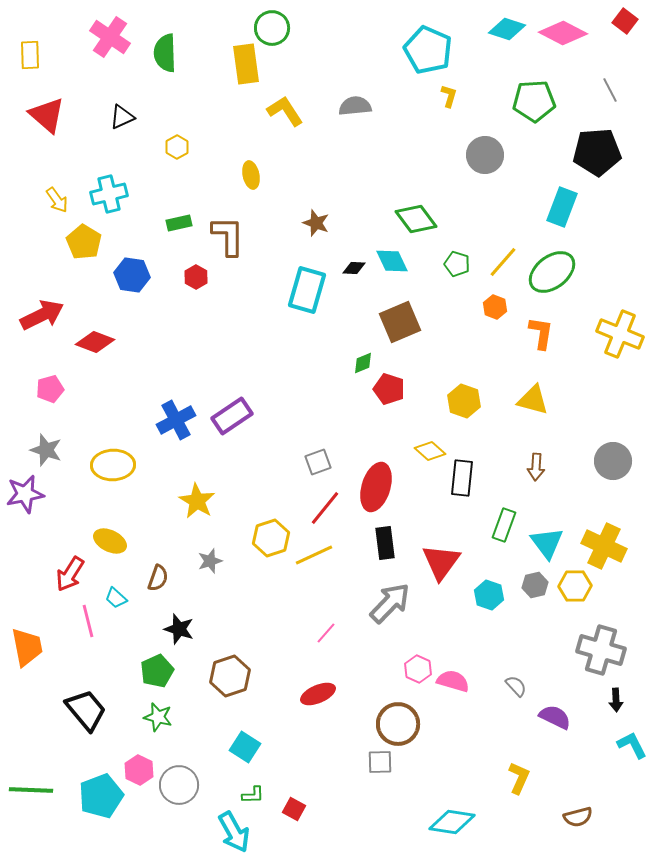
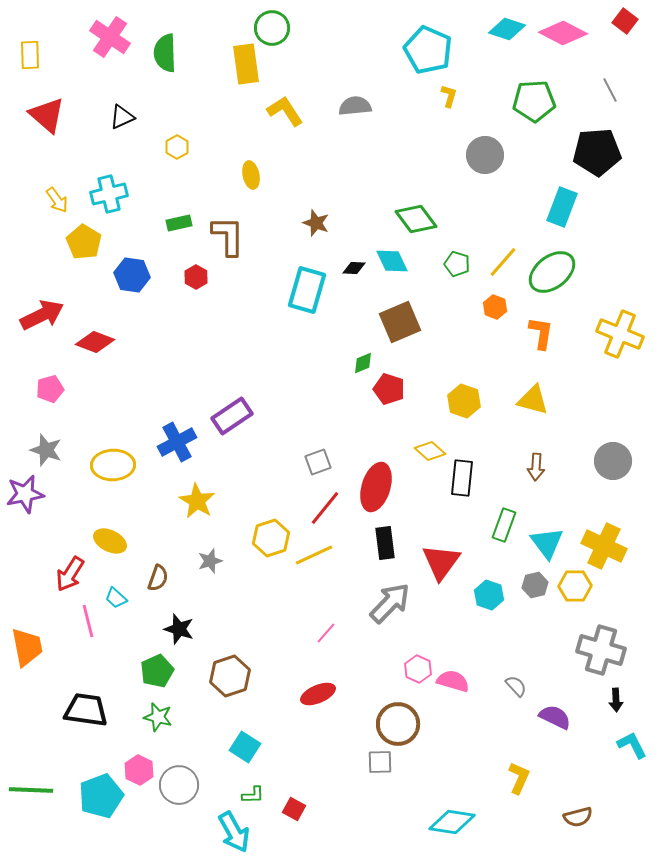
blue cross at (176, 420): moved 1 px right, 22 px down
black trapezoid at (86, 710): rotated 42 degrees counterclockwise
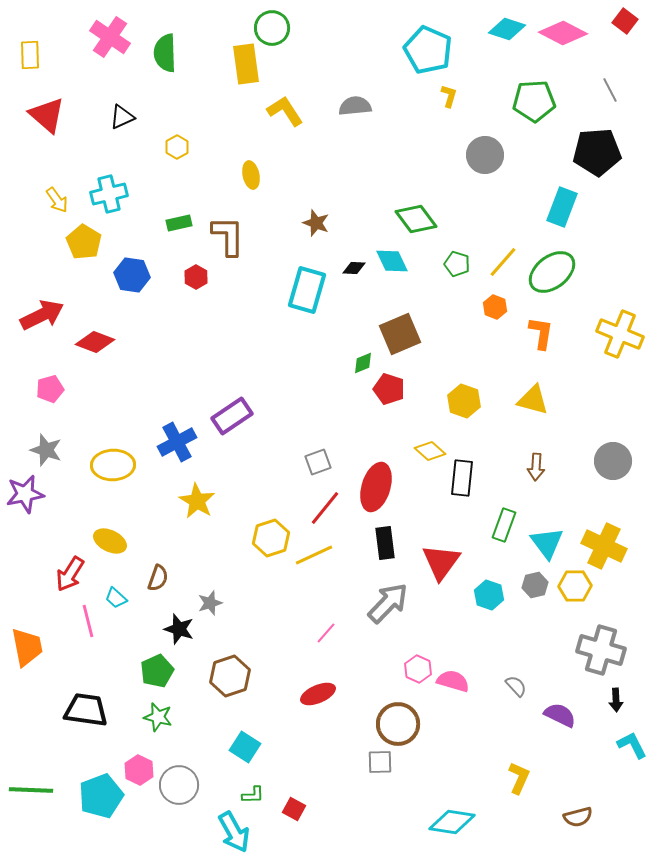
brown square at (400, 322): moved 12 px down
gray star at (210, 561): moved 42 px down
gray arrow at (390, 603): moved 2 px left
purple semicircle at (555, 717): moved 5 px right, 2 px up
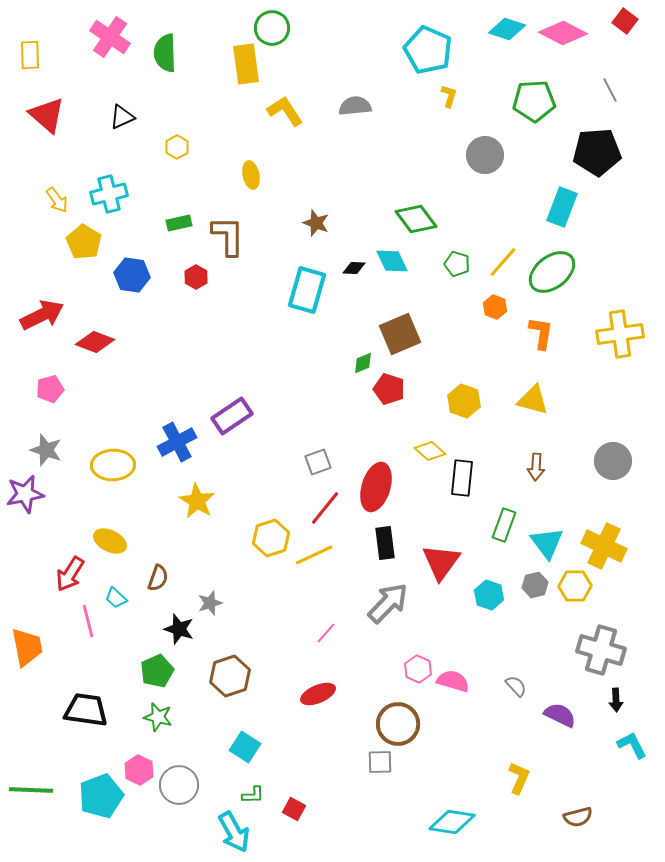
yellow cross at (620, 334): rotated 30 degrees counterclockwise
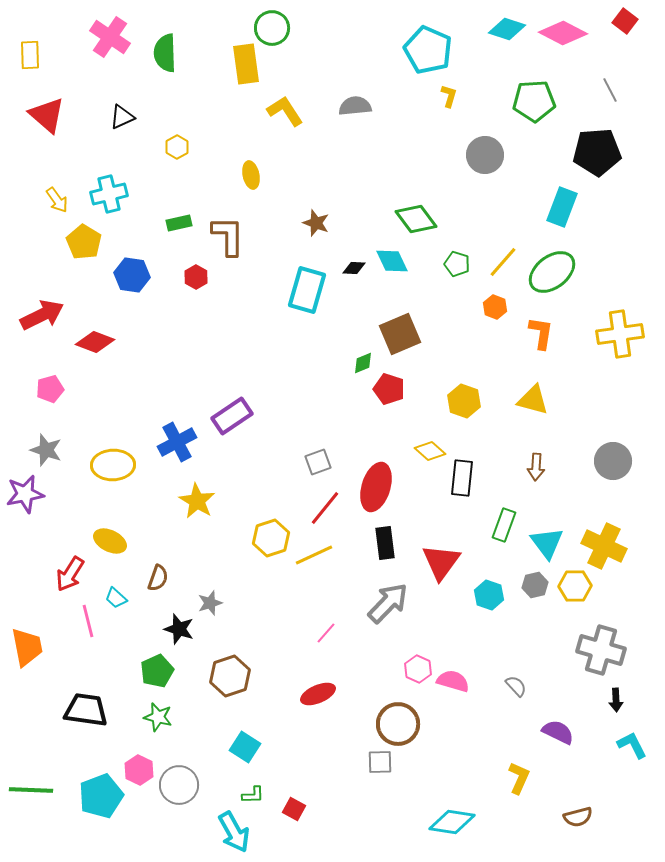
purple semicircle at (560, 715): moved 2 px left, 17 px down
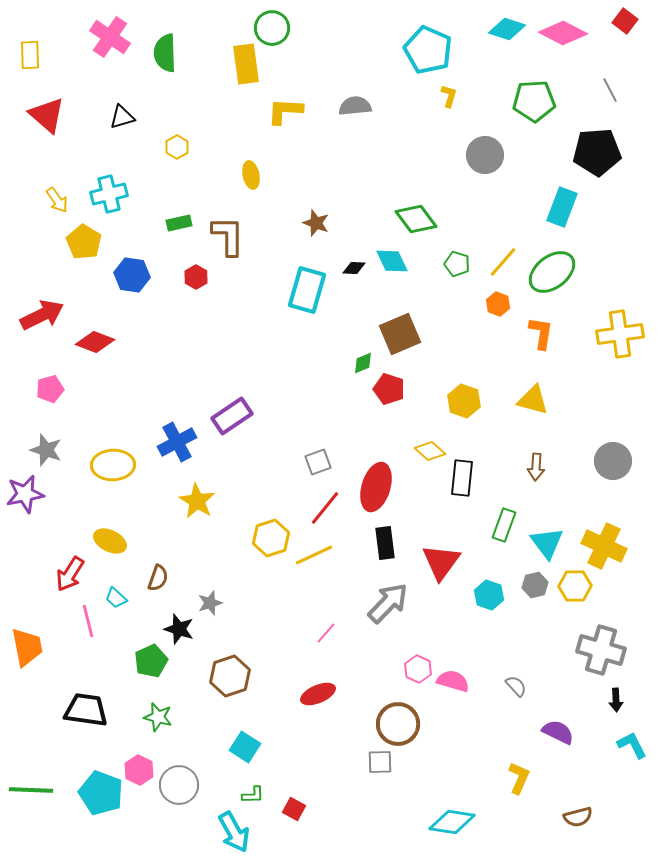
yellow L-shape at (285, 111): rotated 54 degrees counterclockwise
black triangle at (122, 117): rotated 8 degrees clockwise
orange hexagon at (495, 307): moved 3 px right, 3 px up
green pentagon at (157, 671): moved 6 px left, 10 px up
cyan pentagon at (101, 796): moved 3 px up; rotated 30 degrees counterclockwise
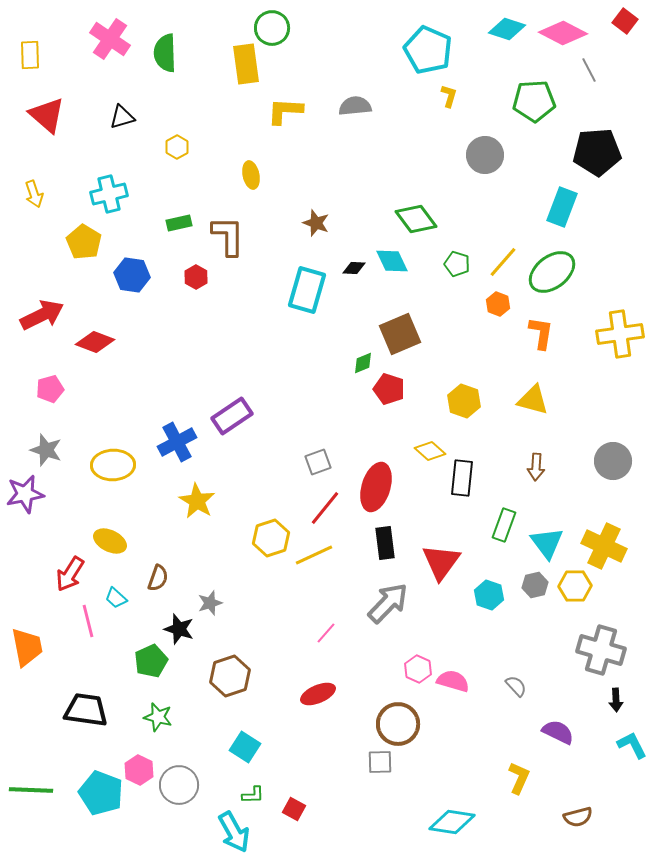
pink cross at (110, 37): moved 2 px down
gray line at (610, 90): moved 21 px left, 20 px up
yellow arrow at (57, 200): moved 23 px left, 6 px up; rotated 16 degrees clockwise
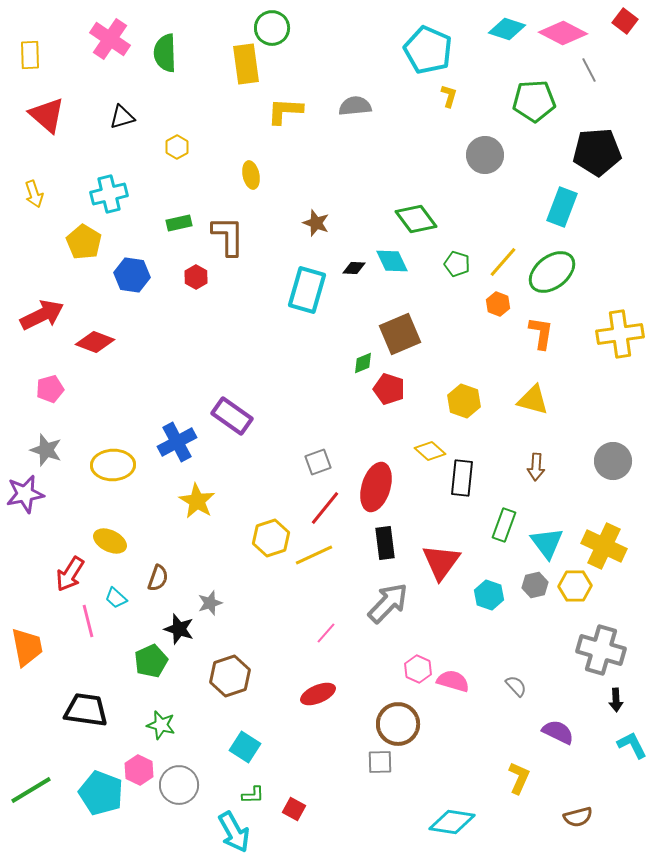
purple rectangle at (232, 416): rotated 69 degrees clockwise
green star at (158, 717): moved 3 px right, 8 px down
green line at (31, 790): rotated 33 degrees counterclockwise
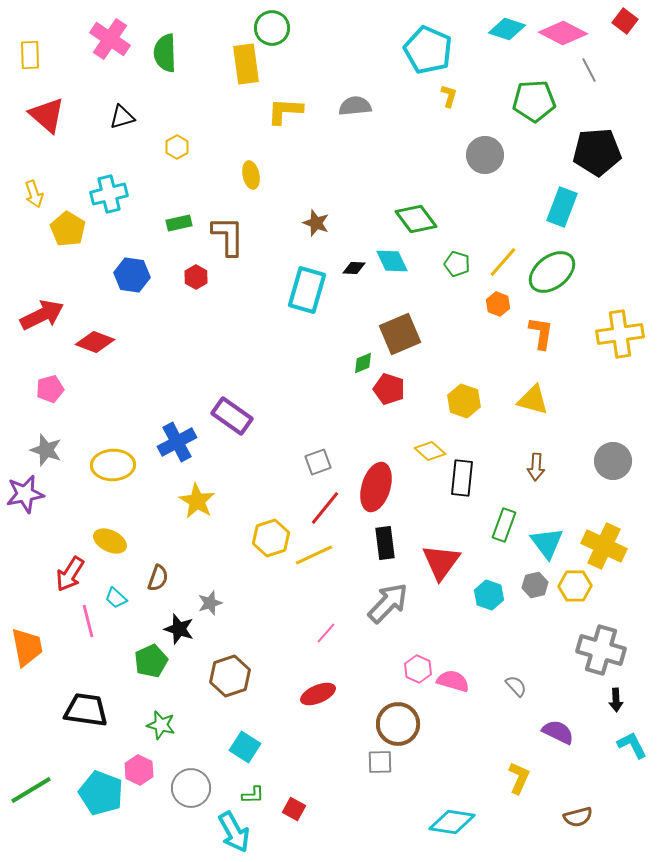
yellow pentagon at (84, 242): moved 16 px left, 13 px up
gray circle at (179, 785): moved 12 px right, 3 px down
